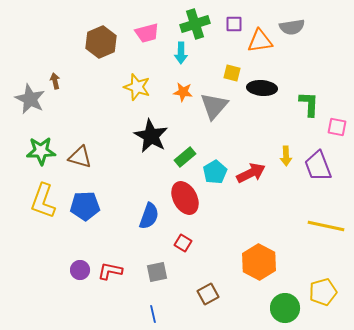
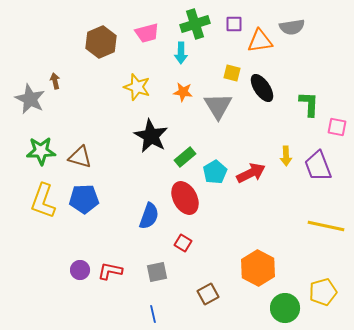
black ellipse: rotated 52 degrees clockwise
gray triangle: moved 4 px right; rotated 12 degrees counterclockwise
blue pentagon: moved 1 px left, 7 px up
orange hexagon: moved 1 px left, 6 px down
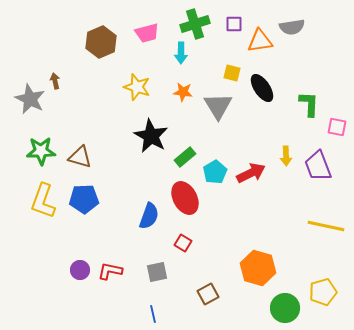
orange hexagon: rotated 12 degrees counterclockwise
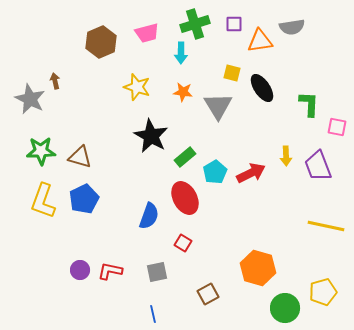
blue pentagon: rotated 24 degrees counterclockwise
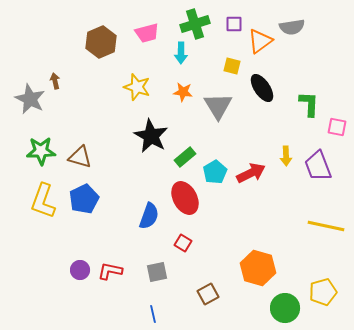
orange triangle: rotated 28 degrees counterclockwise
yellow square: moved 7 px up
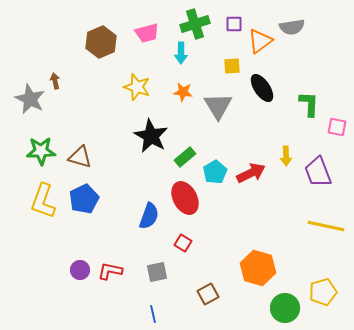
yellow square: rotated 18 degrees counterclockwise
purple trapezoid: moved 6 px down
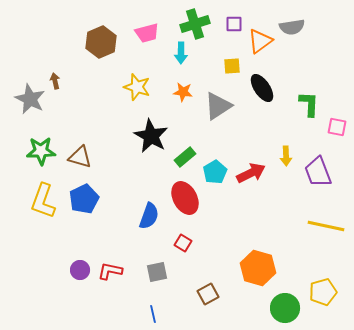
gray triangle: rotated 28 degrees clockwise
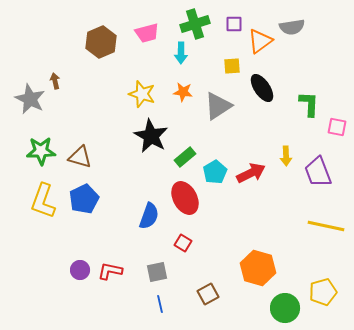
yellow star: moved 5 px right, 7 px down
blue line: moved 7 px right, 10 px up
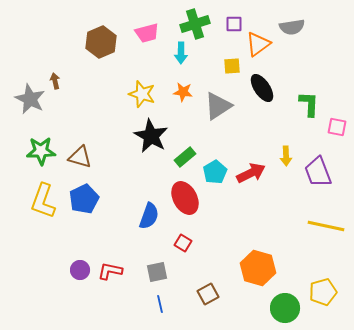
orange triangle: moved 2 px left, 3 px down
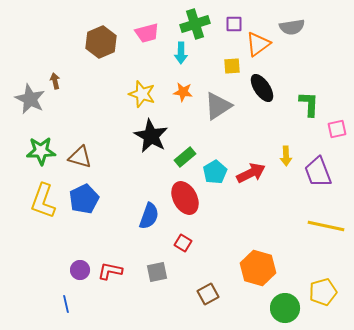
pink square: moved 2 px down; rotated 24 degrees counterclockwise
blue line: moved 94 px left
